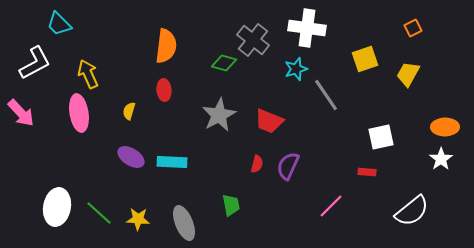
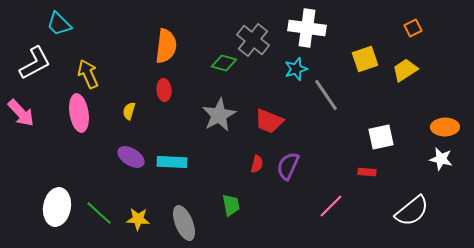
yellow trapezoid: moved 3 px left, 4 px up; rotated 28 degrees clockwise
white star: rotated 25 degrees counterclockwise
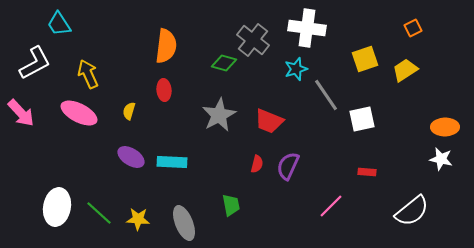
cyan trapezoid: rotated 12 degrees clockwise
pink ellipse: rotated 54 degrees counterclockwise
white square: moved 19 px left, 18 px up
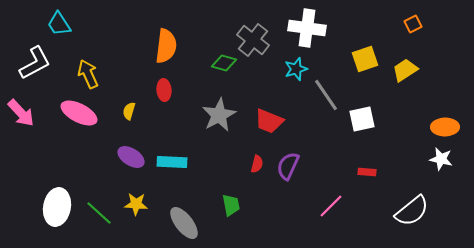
orange square: moved 4 px up
yellow star: moved 2 px left, 15 px up
gray ellipse: rotated 16 degrees counterclockwise
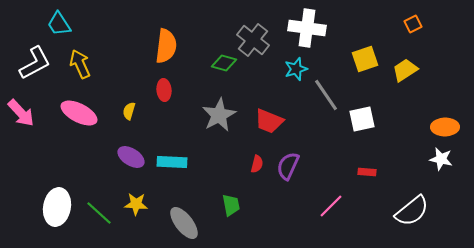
yellow arrow: moved 8 px left, 10 px up
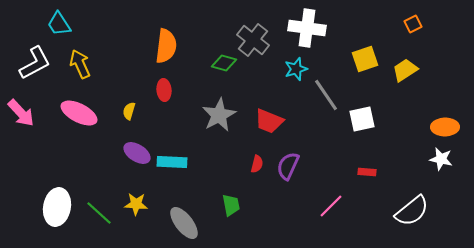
purple ellipse: moved 6 px right, 4 px up
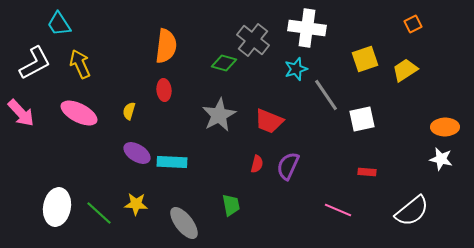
pink line: moved 7 px right, 4 px down; rotated 68 degrees clockwise
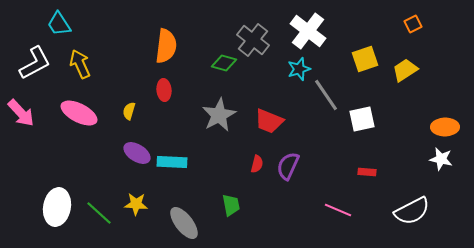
white cross: moved 1 px right, 3 px down; rotated 30 degrees clockwise
cyan star: moved 3 px right
white semicircle: rotated 12 degrees clockwise
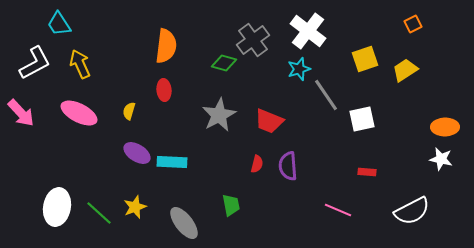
gray cross: rotated 16 degrees clockwise
purple semicircle: rotated 28 degrees counterclockwise
yellow star: moved 1 px left, 3 px down; rotated 25 degrees counterclockwise
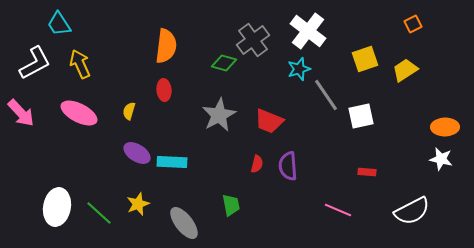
white square: moved 1 px left, 3 px up
yellow star: moved 3 px right, 3 px up
